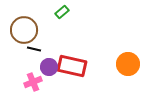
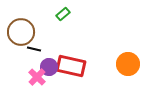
green rectangle: moved 1 px right, 2 px down
brown circle: moved 3 px left, 2 px down
red rectangle: moved 1 px left
pink cross: moved 4 px right, 5 px up; rotated 24 degrees counterclockwise
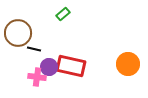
brown circle: moved 3 px left, 1 px down
pink cross: rotated 36 degrees counterclockwise
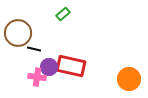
orange circle: moved 1 px right, 15 px down
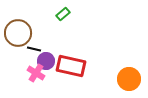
purple circle: moved 3 px left, 6 px up
pink cross: moved 1 px left, 4 px up; rotated 24 degrees clockwise
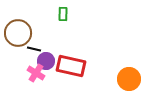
green rectangle: rotated 48 degrees counterclockwise
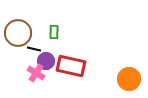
green rectangle: moved 9 px left, 18 px down
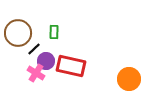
black line: rotated 56 degrees counterclockwise
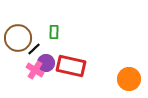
brown circle: moved 5 px down
purple circle: moved 2 px down
pink cross: moved 1 px left, 3 px up
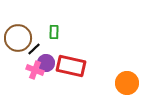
pink cross: rotated 12 degrees counterclockwise
orange circle: moved 2 px left, 4 px down
